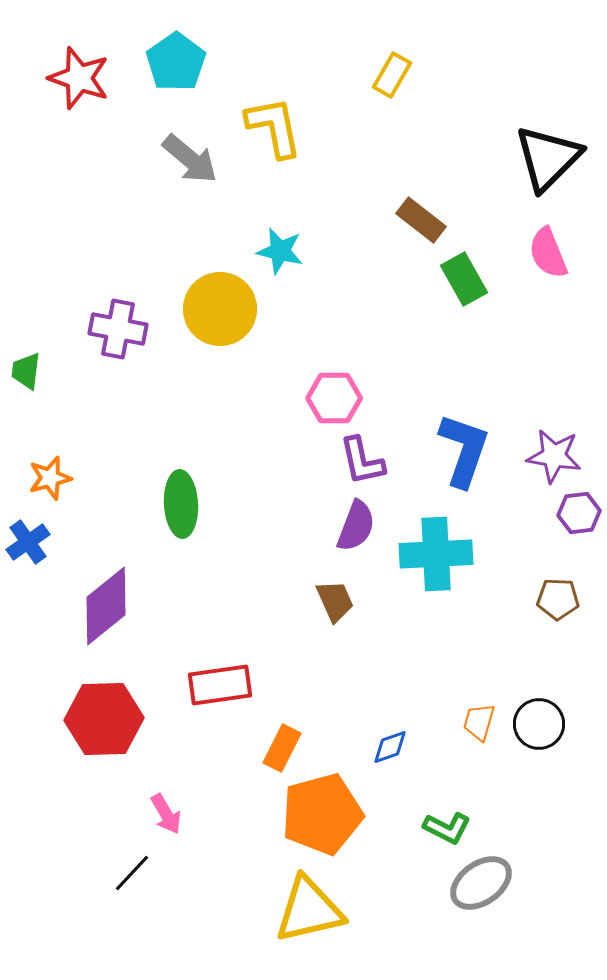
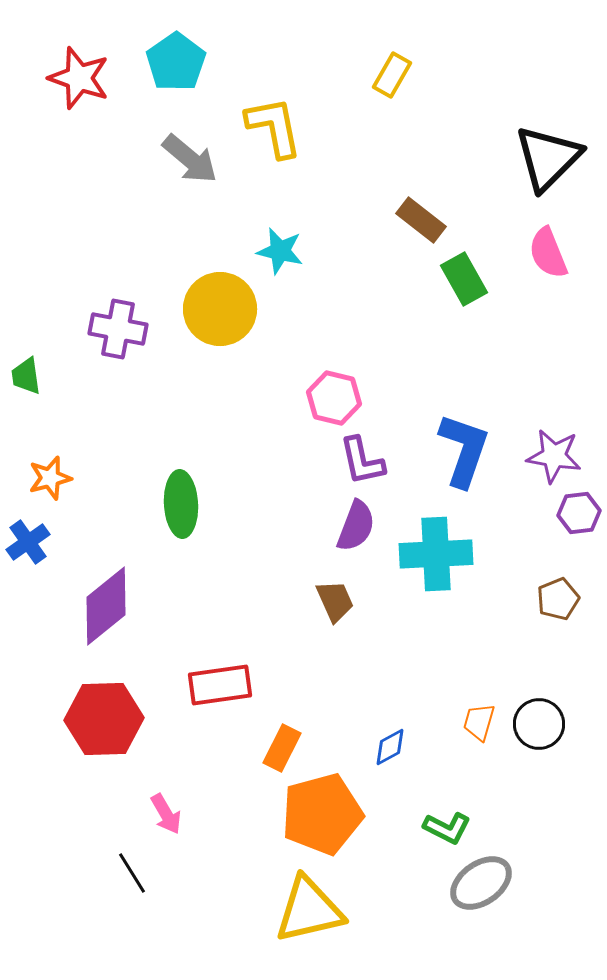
green trapezoid: moved 5 px down; rotated 15 degrees counterclockwise
pink hexagon: rotated 14 degrees clockwise
brown pentagon: rotated 24 degrees counterclockwise
blue diamond: rotated 9 degrees counterclockwise
black line: rotated 75 degrees counterclockwise
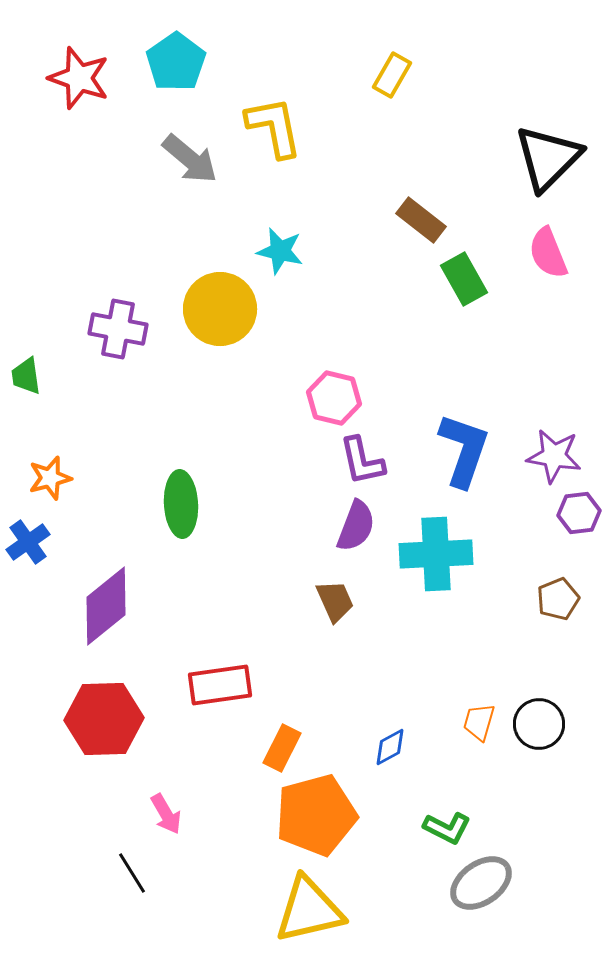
orange pentagon: moved 6 px left, 1 px down
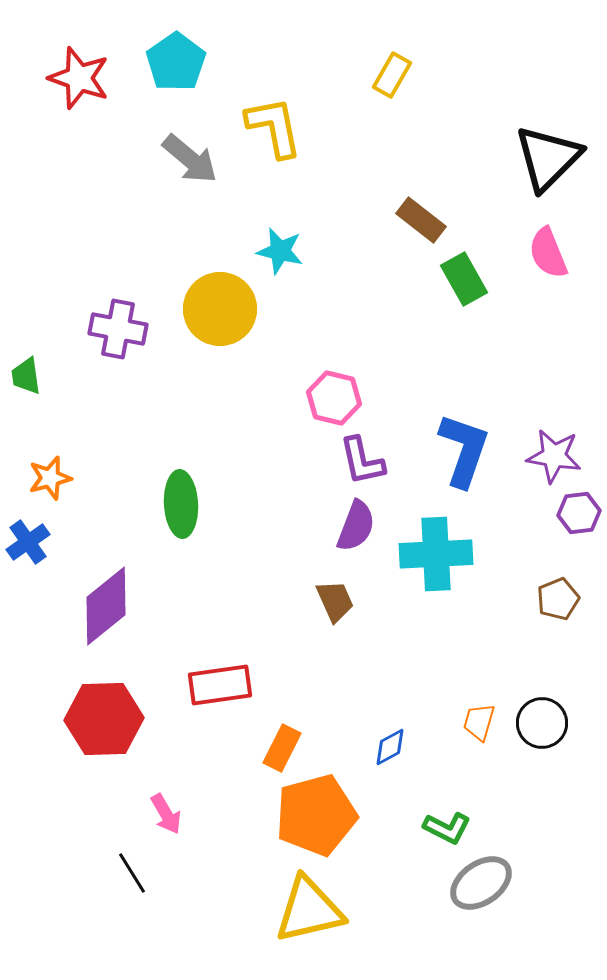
black circle: moved 3 px right, 1 px up
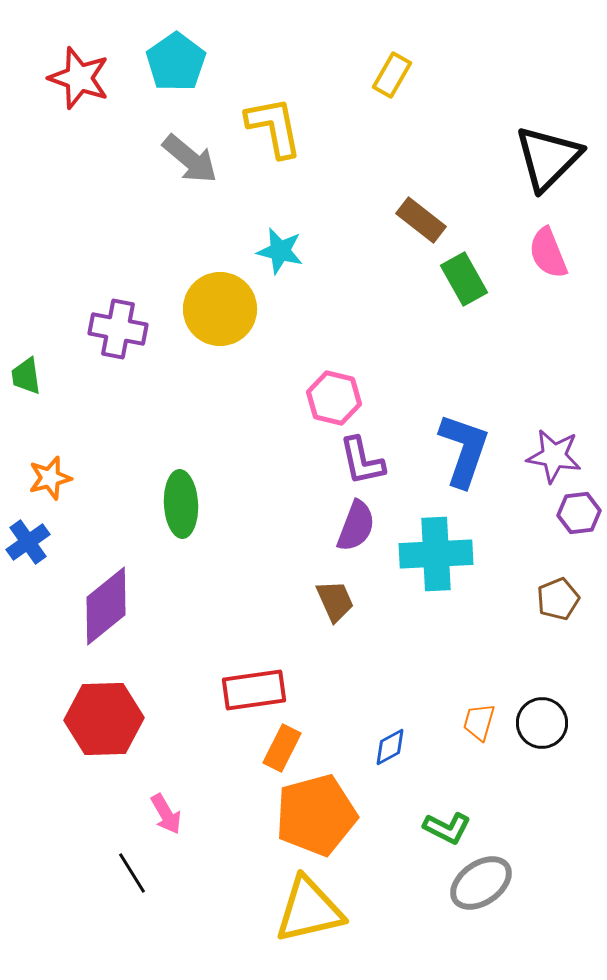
red rectangle: moved 34 px right, 5 px down
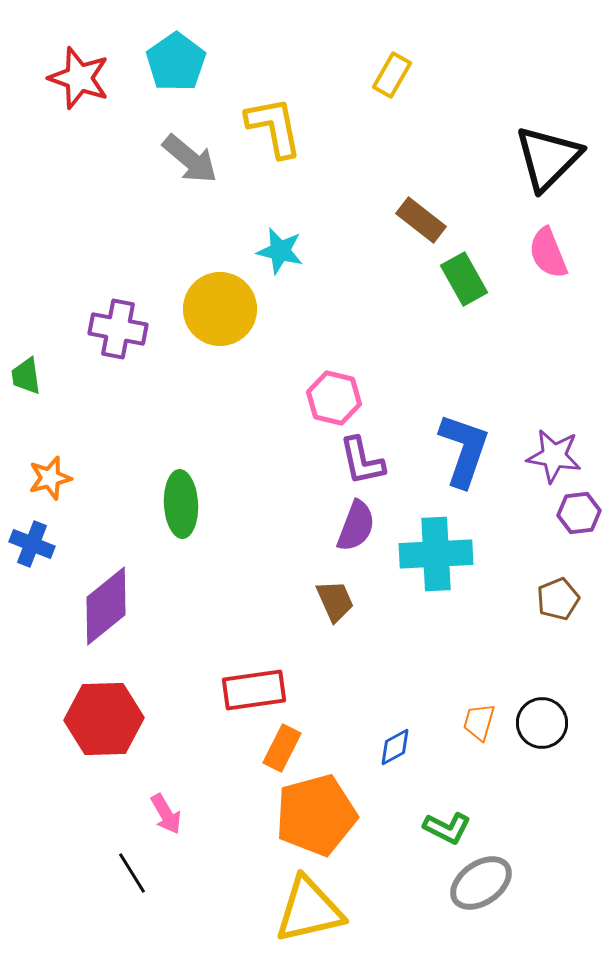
blue cross: moved 4 px right, 2 px down; rotated 33 degrees counterclockwise
blue diamond: moved 5 px right
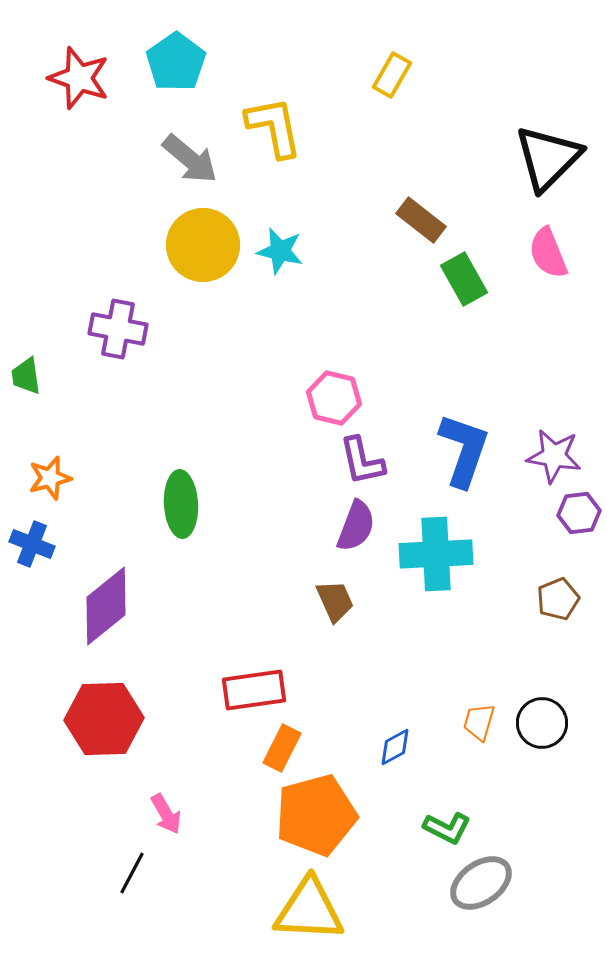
yellow circle: moved 17 px left, 64 px up
black line: rotated 60 degrees clockwise
yellow triangle: rotated 16 degrees clockwise
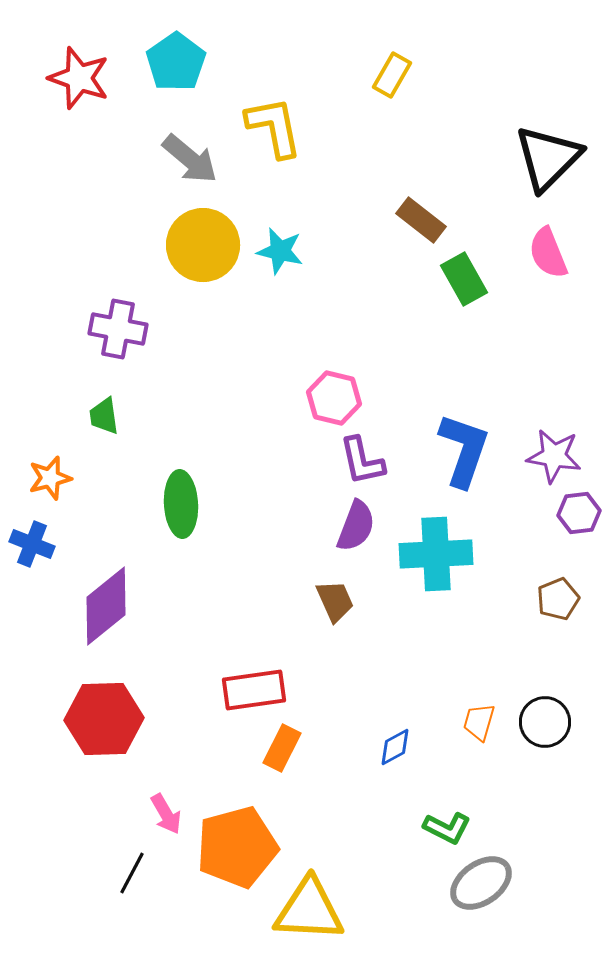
green trapezoid: moved 78 px right, 40 px down
black circle: moved 3 px right, 1 px up
orange pentagon: moved 79 px left, 32 px down
